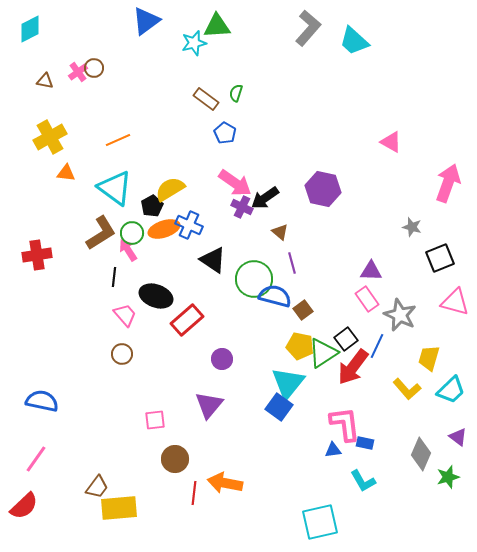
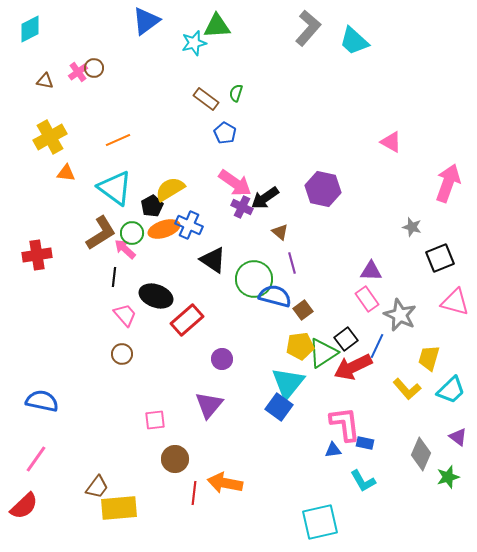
pink arrow at (128, 250): moved 3 px left, 1 px up; rotated 15 degrees counterclockwise
yellow pentagon at (300, 346): rotated 20 degrees counterclockwise
red arrow at (353, 367): rotated 27 degrees clockwise
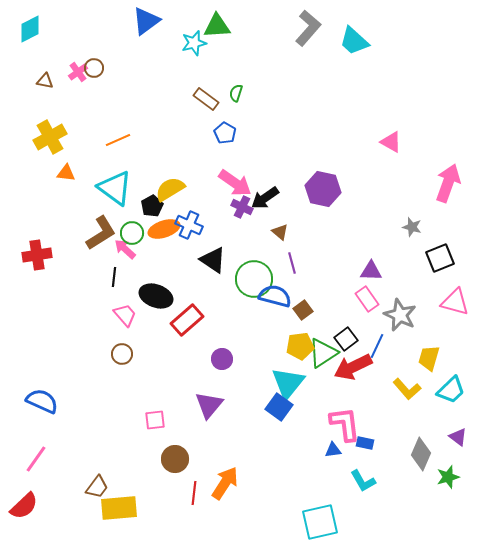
blue semicircle at (42, 401): rotated 12 degrees clockwise
orange arrow at (225, 483): rotated 112 degrees clockwise
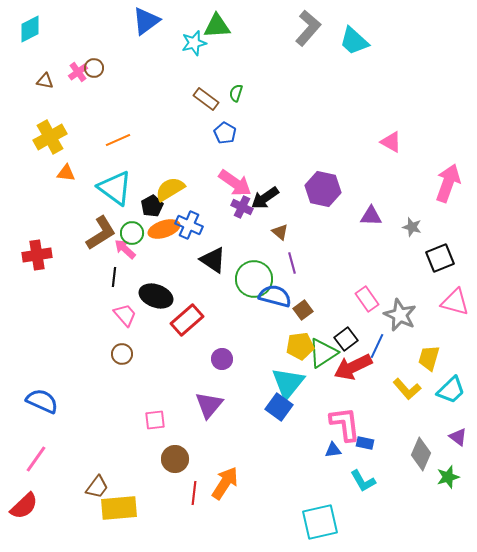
purple triangle at (371, 271): moved 55 px up
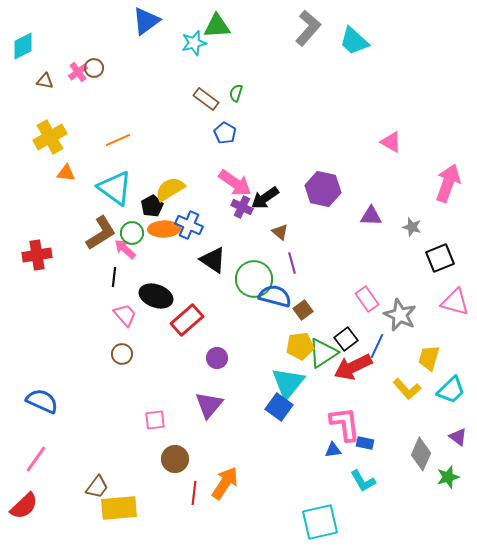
cyan diamond at (30, 29): moved 7 px left, 17 px down
orange ellipse at (164, 229): rotated 16 degrees clockwise
purple circle at (222, 359): moved 5 px left, 1 px up
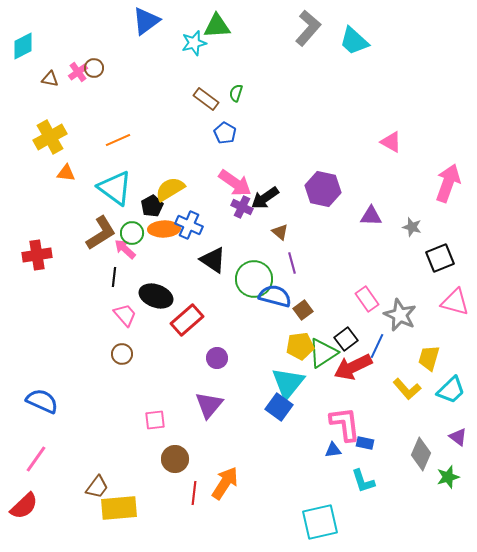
brown triangle at (45, 81): moved 5 px right, 2 px up
cyan L-shape at (363, 481): rotated 12 degrees clockwise
